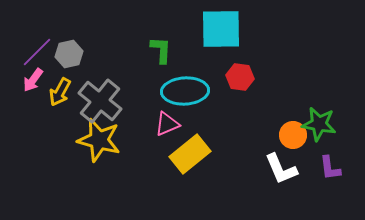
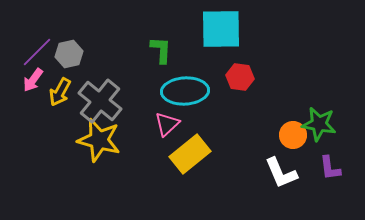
pink triangle: rotated 20 degrees counterclockwise
white L-shape: moved 4 px down
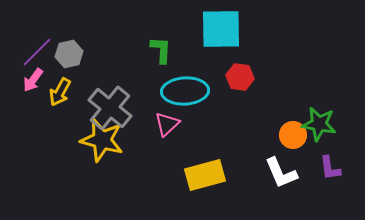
gray cross: moved 10 px right, 7 px down
yellow star: moved 3 px right
yellow rectangle: moved 15 px right, 21 px down; rotated 24 degrees clockwise
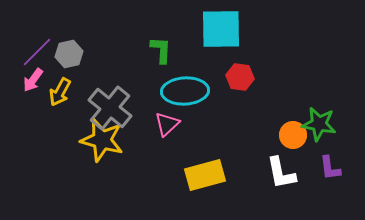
white L-shape: rotated 12 degrees clockwise
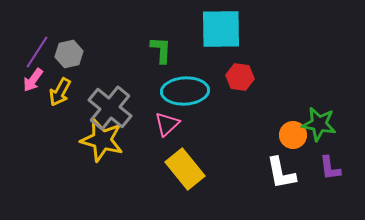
purple line: rotated 12 degrees counterclockwise
yellow rectangle: moved 20 px left, 6 px up; rotated 66 degrees clockwise
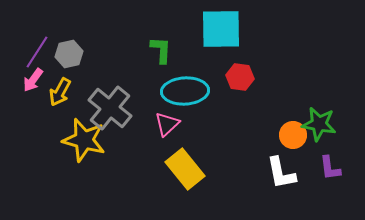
yellow star: moved 18 px left
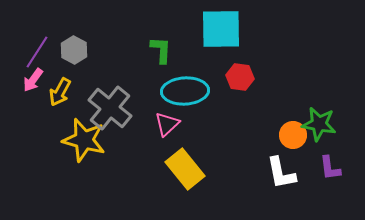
gray hexagon: moved 5 px right, 4 px up; rotated 20 degrees counterclockwise
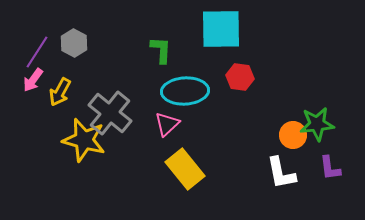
gray hexagon: moved 7 px up
gray cross: moved 5 px down
green star: moved 2 px left; rotated 16 degrees counterclockwise
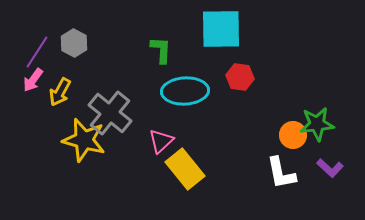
pink triangle: moved 6 px left, 17 px down
purple L-shape: rotated 40 degrees counterclockwise
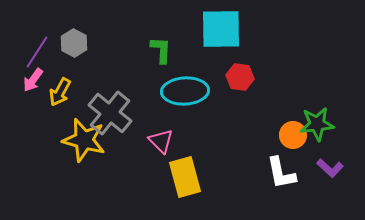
pink triangle: rotated 32 degrees counterclockwise
yellow rectangle: moved 8 px down; rotated 24 degrees clockwise
